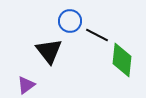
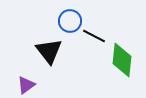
black line: moved 3 px left, 1 px down
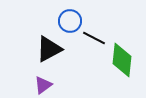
black line: moved 2 px down
black triangle: moved 2 px up; rotated 40 degrees clockwise
purple triangle: moved 17 px right
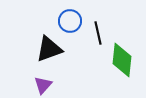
black line: moved 4 px right, 5 px up; rotated 50 degrees clockwise
black triangle: rotated 8 degrees clockwise
purple triangle: rotated 12 degrees counterclockwise
